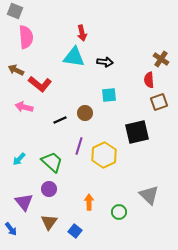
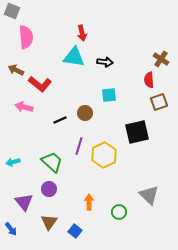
gray square: moved 3 px left
cyan arrow: moved 6 px left, 3 px down; rotated 32 degrees clockwise
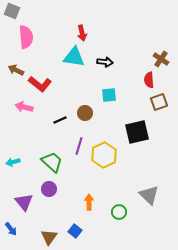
brown triangle: moved 15 px down
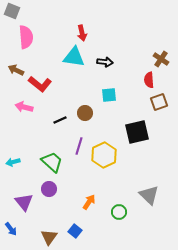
orange arrow: rotated 35 degrees clockwise
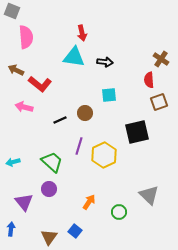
blue arrow: rotated 136 degrees counterclockwise
